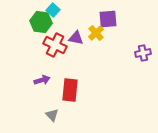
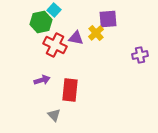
cyan square: moved 1 px right
green hexagon: rotated 20 degrees counterclockwise
purple cross: moved 3 px left, 2 px down
gray triangle: moved 2 px right
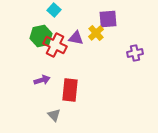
green hexagon: moved 14 px down
purple cross: moved 5 px left, 2 px up
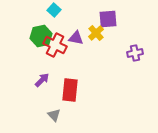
purple arrow: rotated 28 degrees counterclockwise
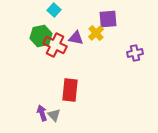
purple arrow: moved 33 px down; rotated 63 degrees counterclockwise
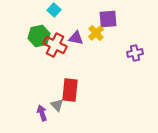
green hexagon: moved 2 px left
gray triangle: moved 3 px right, 10 px up
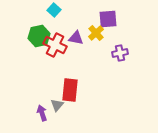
purple cross: moved 15 px left
gray triangle: rotated 24 degrees clockwise
